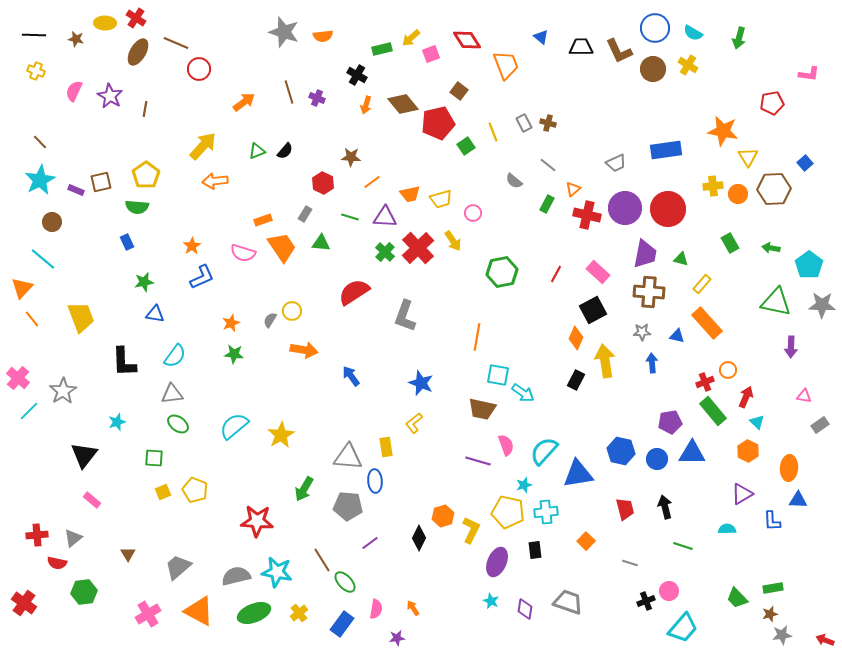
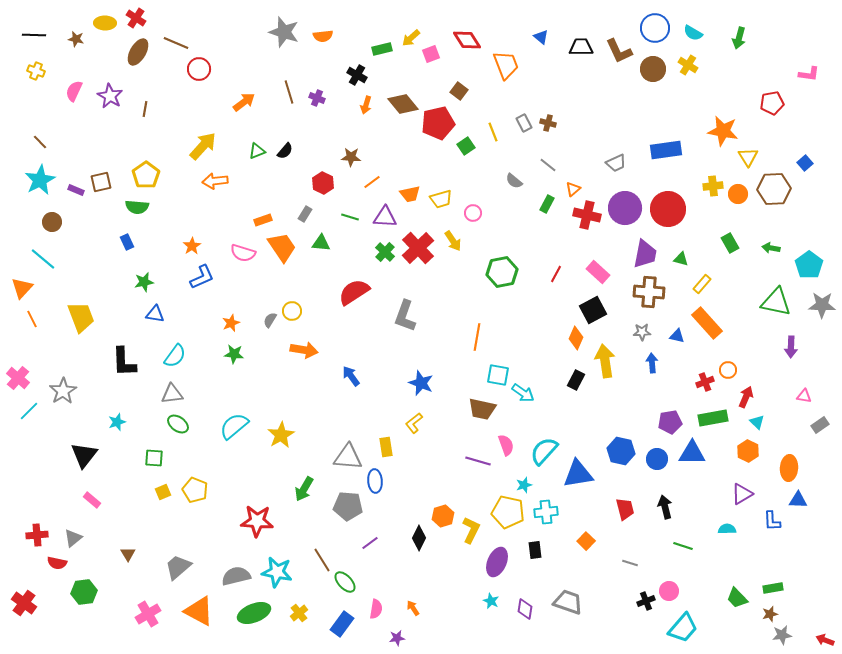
orange line at (32, 319): rotated 12 degrees clockwise
green rectangle at (713, 411): moved 7 px down; rotated 60 degrees counterclockwise
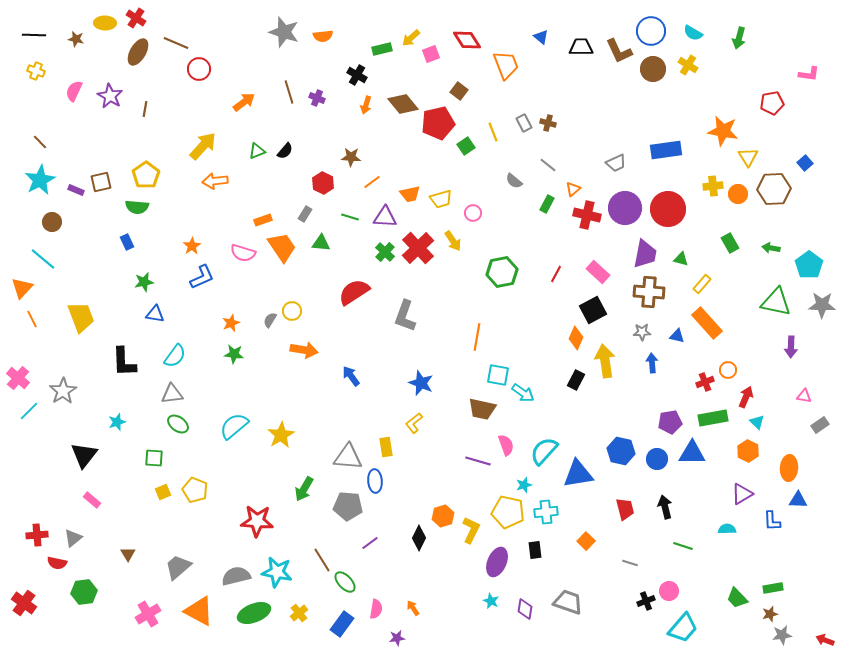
blue circle at (655, 28): moved 4 px left, 3 px down
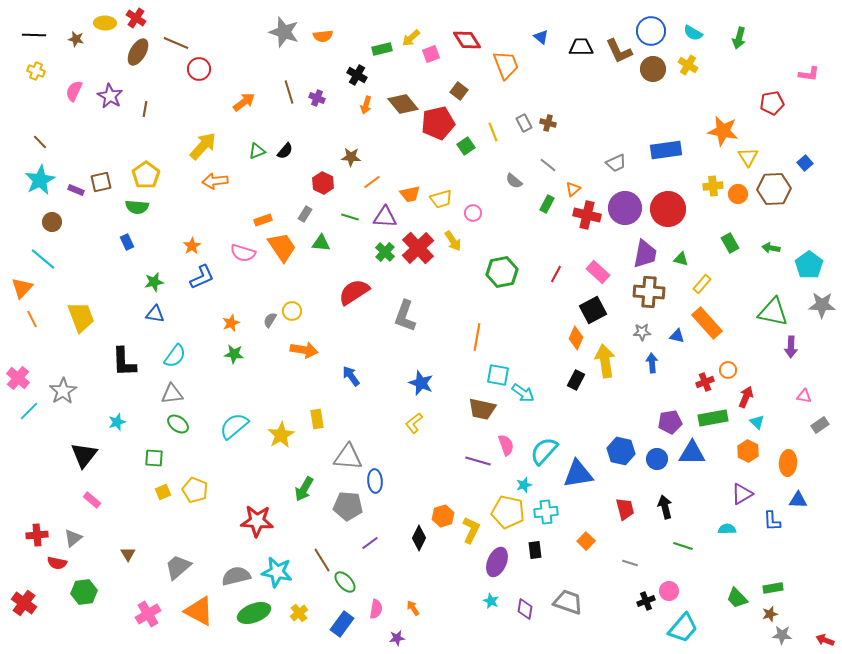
green star at (144, 282): moved 10 px right
green triangle at (776, 302): moved 3 px left, 10 px down
yellow rectangle at (386, 447): moved 69 px left, 28 px up
orange ellipse at (789, 468): moved 1 px left, 5 px up
gray star at (782, 635): rotated 12 degrees clockwise
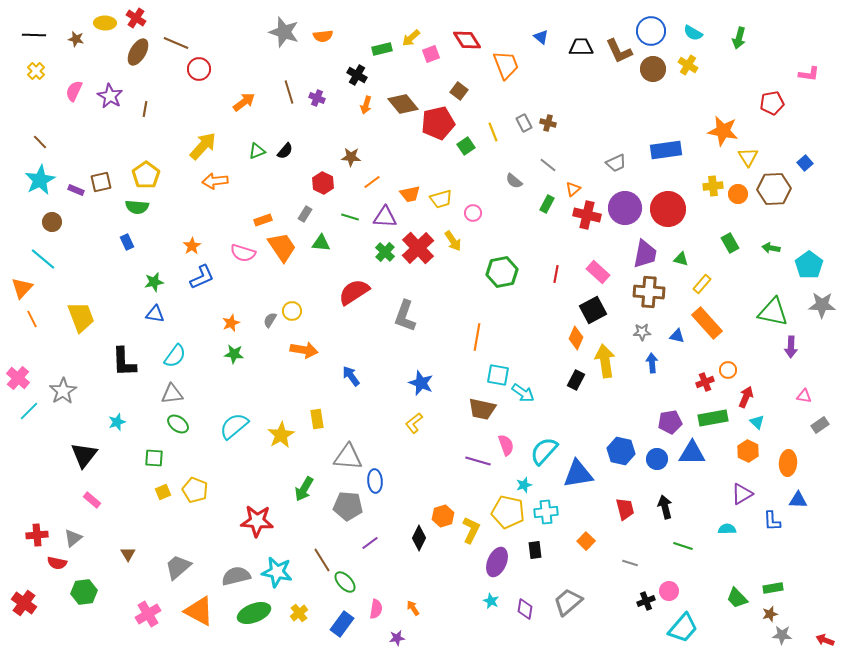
yellow cross at (36, 71): rotated 24 degrees clockwise
red line at (556, 274): rotated 18 degrees counterclockwise
gray trapezoid at (568, 602): rotated 60 degrees counterclockwise
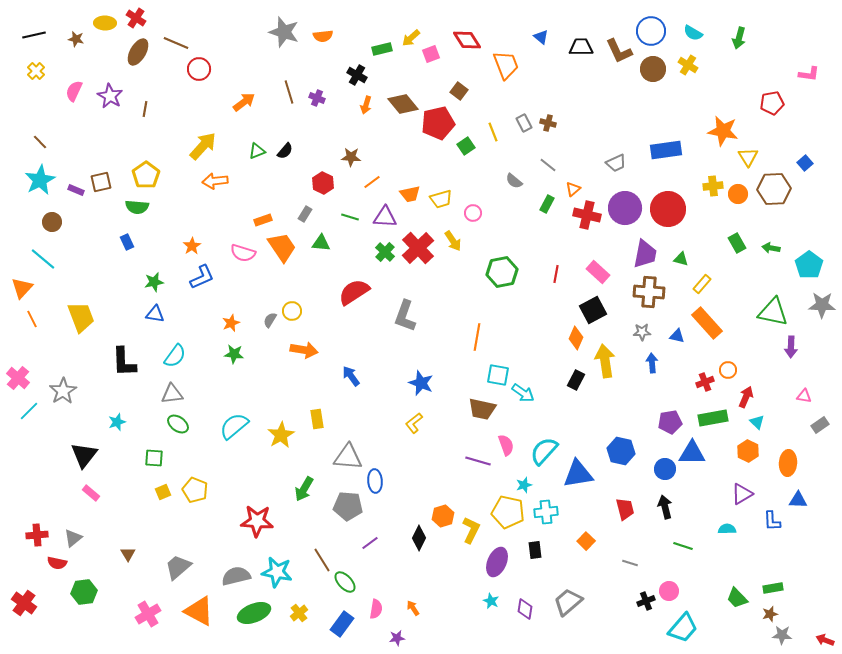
black line at (34, 35): rotated 15 degrees counterclockwise
green rectangle at (730, 243): moved 7 px right
blue circle at (657, 459): moved 8 px right, 10 px down
pink rectangle at (92, 500): moved 1 px left, 7 px up
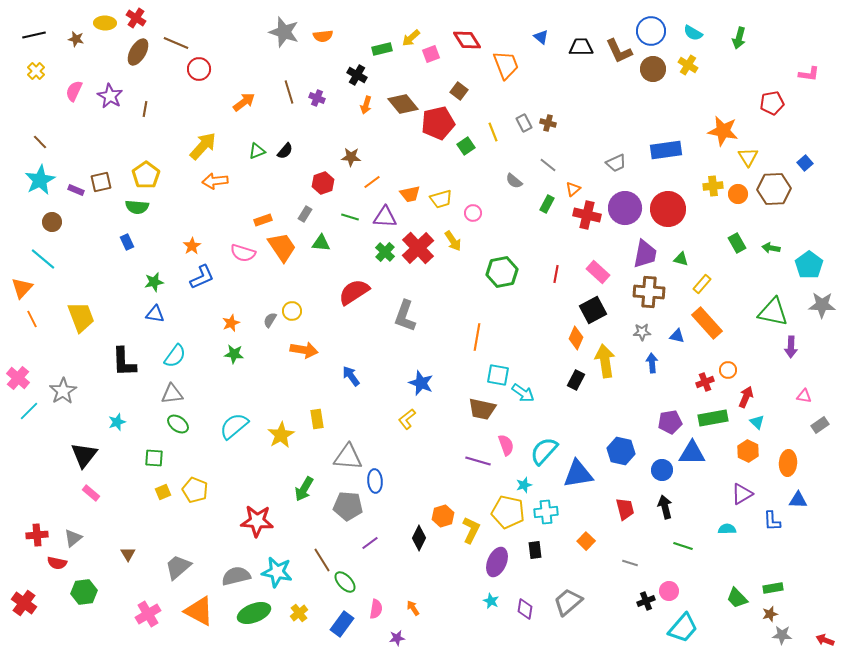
red hexagon at (323, 183): rotated 15 degrees clockwise
yellow L-shape at (414, 423): moved 7 px left, 4 px up
blue circle at (665, 469): moved 3 px left, 1 px down
